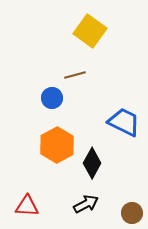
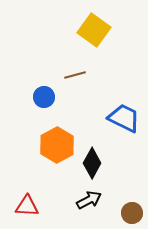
yellow square: moved 4 px right, 1 px up
blue circle: moved 8 px left, 1 px up
blue trapezoid: moved 4 px up
black arrow: moved 3 px right, 4 px up
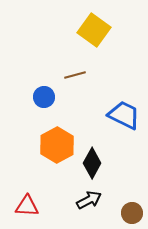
blue trapezoid: moved 3 px up
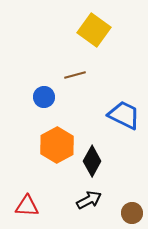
black diamond: moved 2 px up
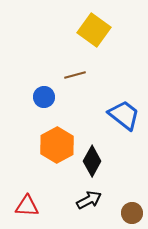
blue trapezoid: rotated 12 degrees clockwise
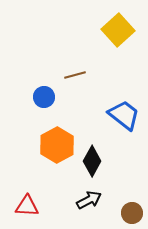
yellow square: moved 24 px right; rotated 12 degrees clockwise
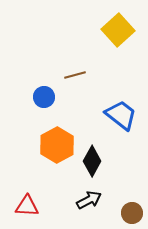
blue trapezoid: moved 3 px left
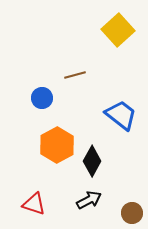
blue circle: moved 2 px left, 1 px down
red triangle: moved 7 px right, 2 px up; rotated 15 degrees clockwise
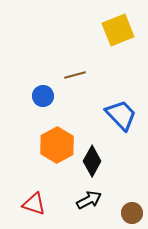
yellow square: rotated 20 degrees clockwise
blue circle: moved 1 px right, 2 px up
blue trapezoid: rotated 8 degrees clockwise
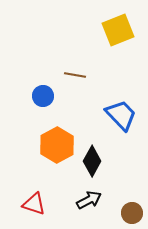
brown line: rotated 25 degrees clockwise
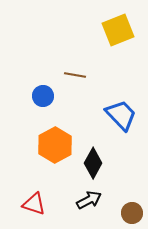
orange hexagon: moved 2 px left
black diamond: moved 1 px right, 2 px down
